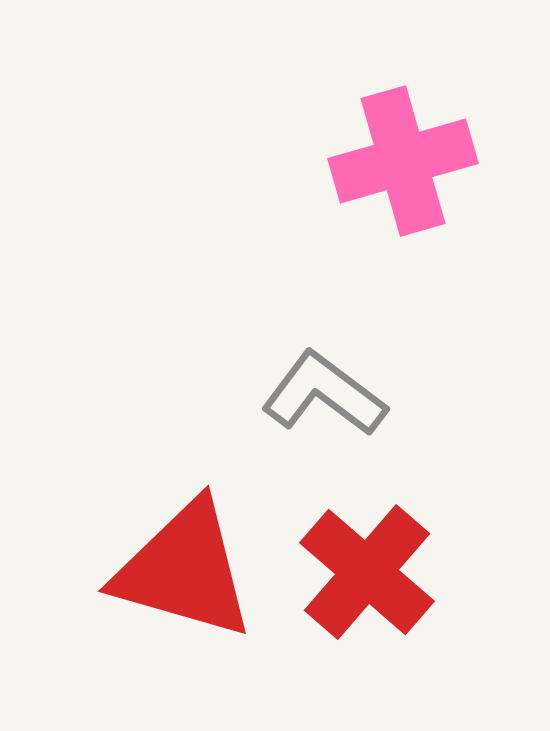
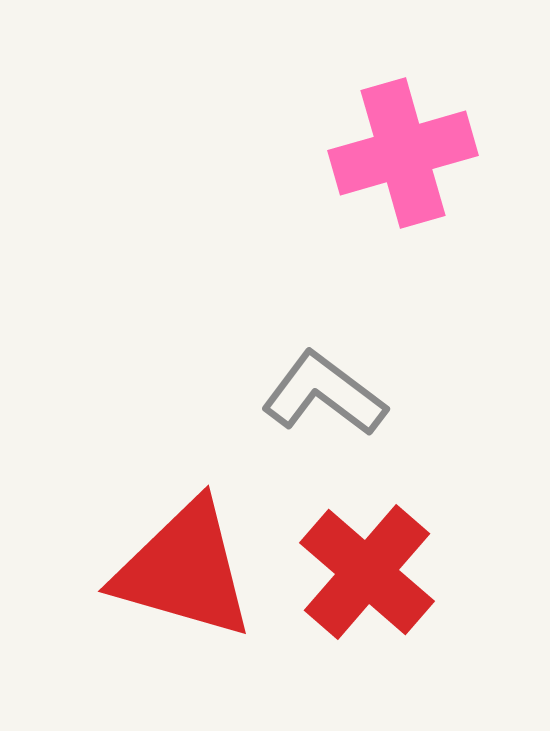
pink cross: moved 8 px up
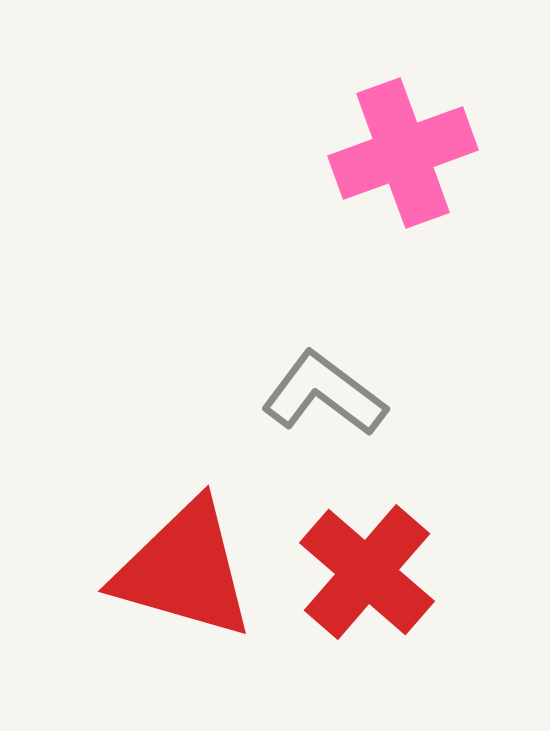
pink cross: rotated 4 degrees counterclockwise
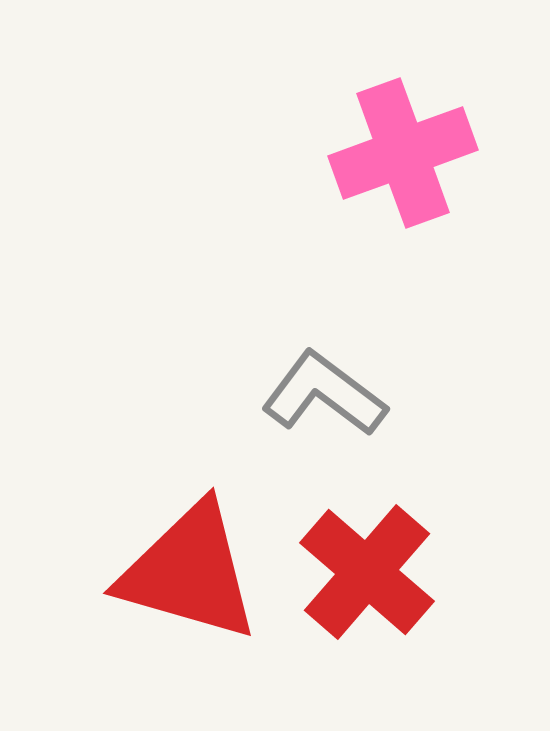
red triangle: moved 5 px right, 2 px down
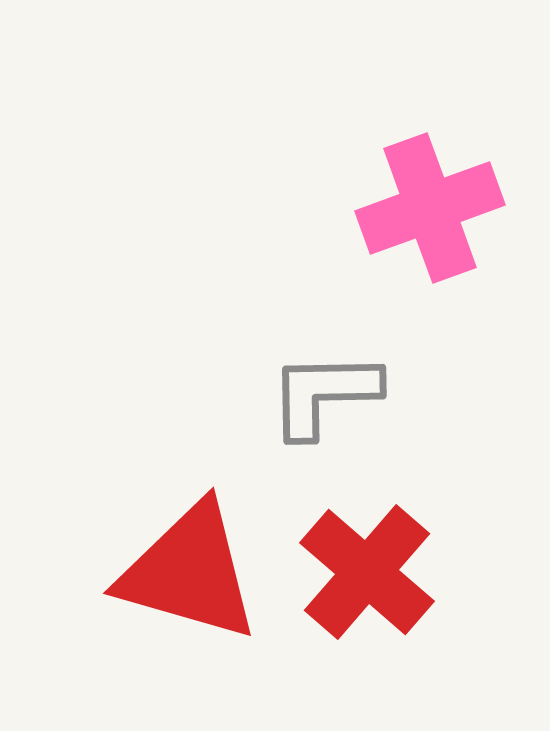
pink cross: moved 27 px right, 55 px down
gray L-shape: rotated 38 degrees counterclockwise
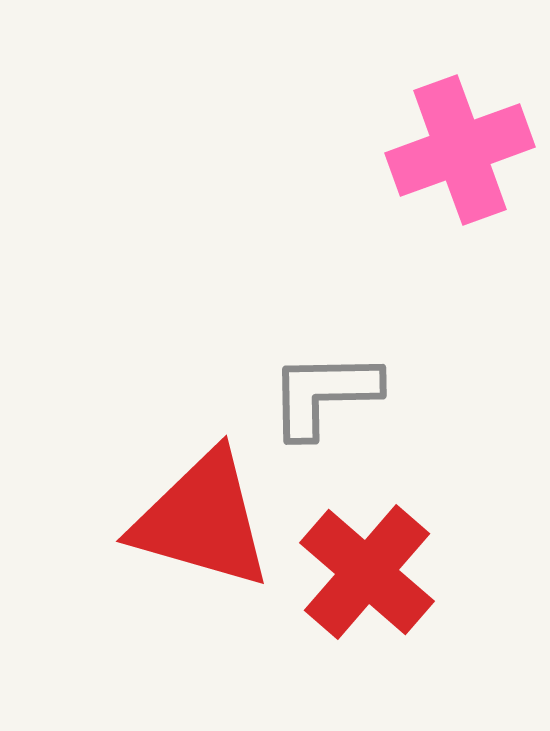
pink cross: moved 30 px right, 58 px up
red triangle: moved 13 px right, 52 px up
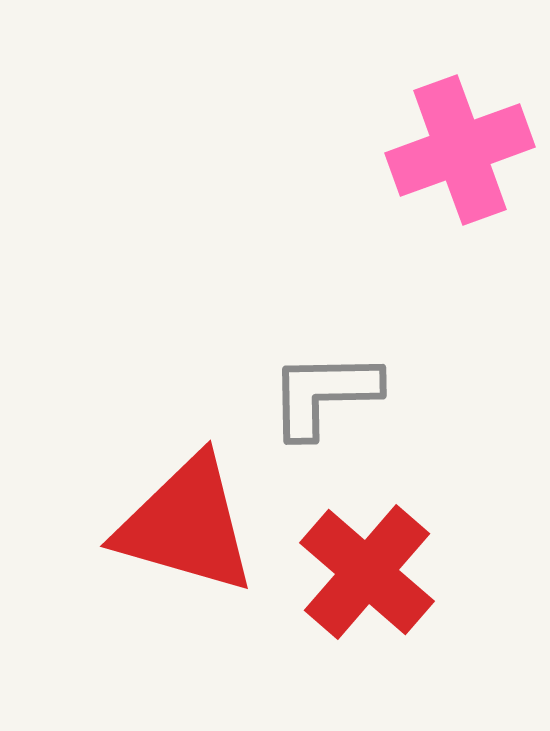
red triangle: moved 16 px left, 5 px down
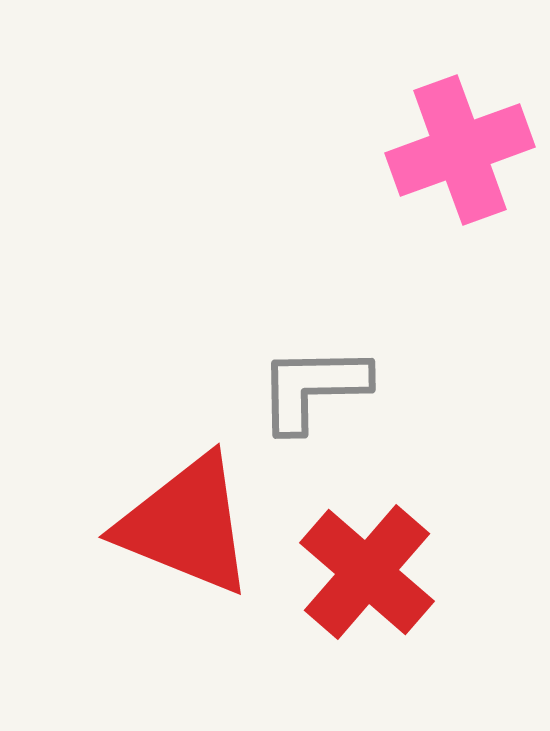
gray L-shape: moved 11 px left, 6 px up
red triangle: rotated 6 degrees clockwise
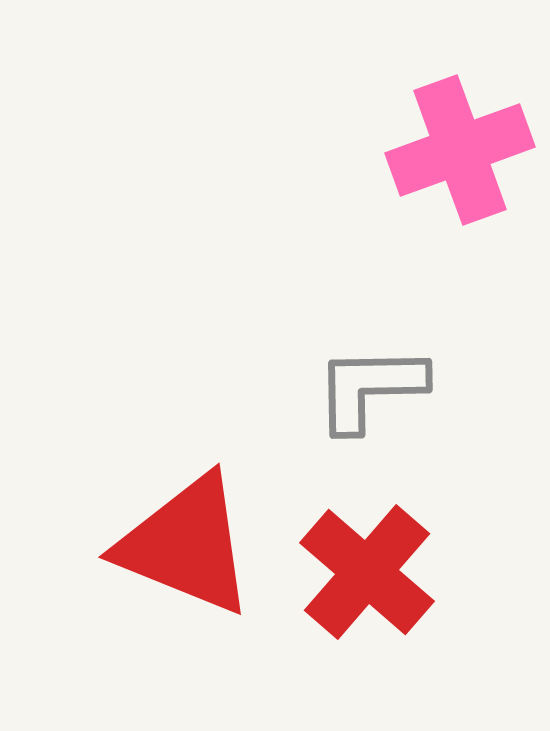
gray L-shape: moved 57 px right
red triangle: moved 20 px down
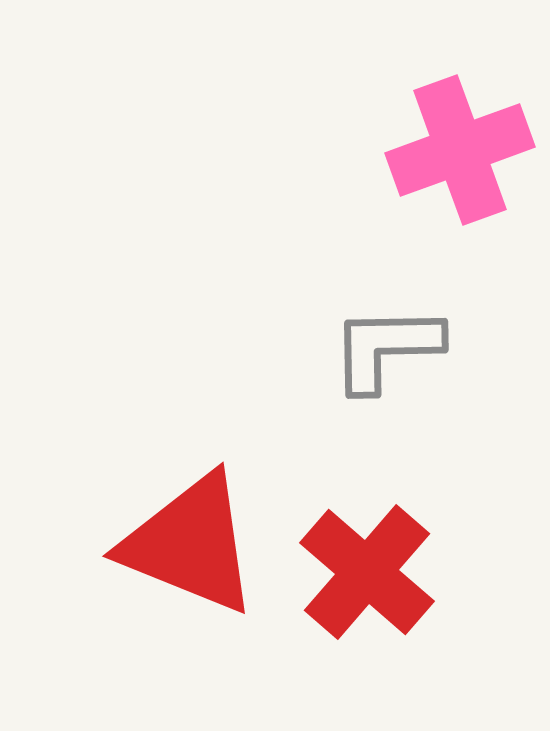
gray L-shape: moved 16 px right, 40 px up
red triangle: moved 4 px right, 1 px up
